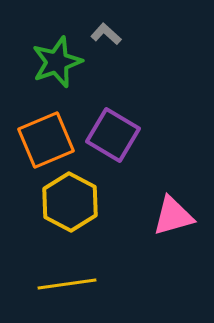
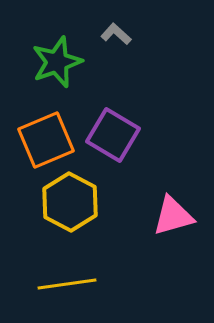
gray L-shape: moved 10 px right
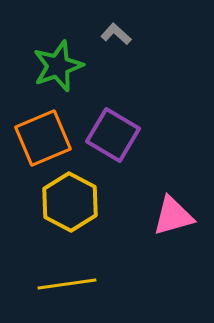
green star: moved 1 px right, 4 px down
orange square: moved 3 px left, 2 px up
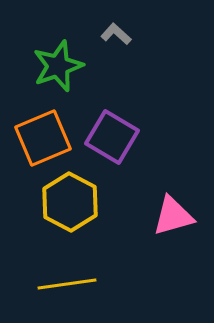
purple square: moved 1 px left, 2 px down
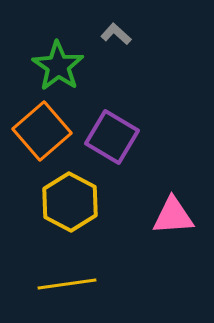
green star: rotated 18 degrees counterclockwise
orange square: moved 1 px left, 7 px up; rotated 18 degrees counterclockwise
pink triangle: rotated 12 degrees clockwise
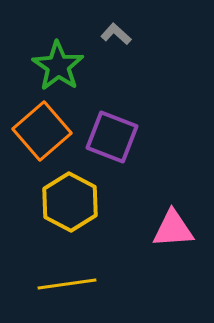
purple square: rotated 10 degrees counterclockwise
pink triangle: moved 13 px down
